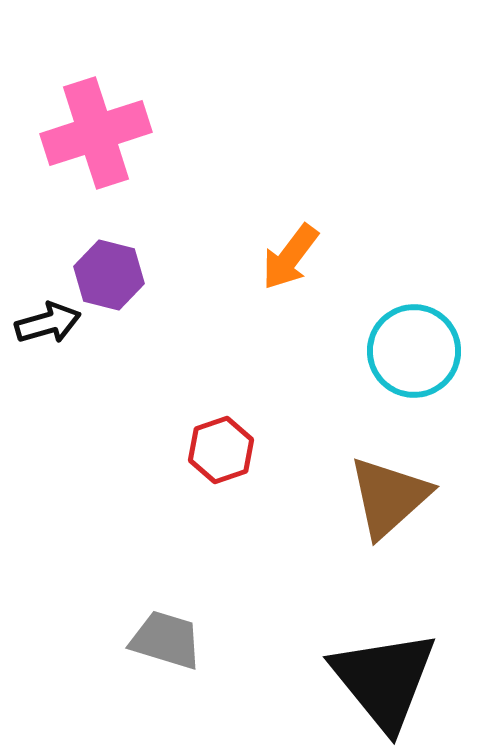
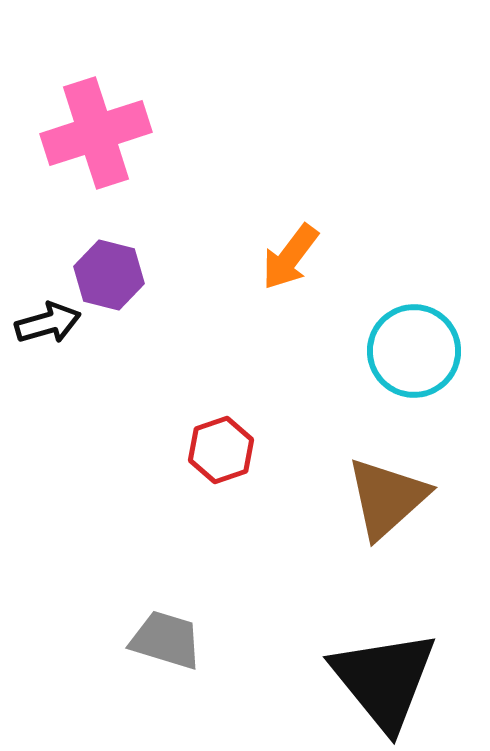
brown triangle: moved 2 px left, 1 px down
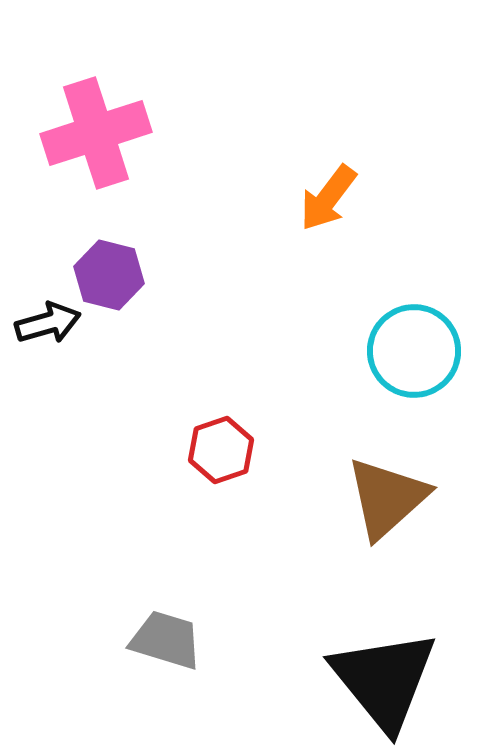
orange arrow: moved 38 px right, 59 px up
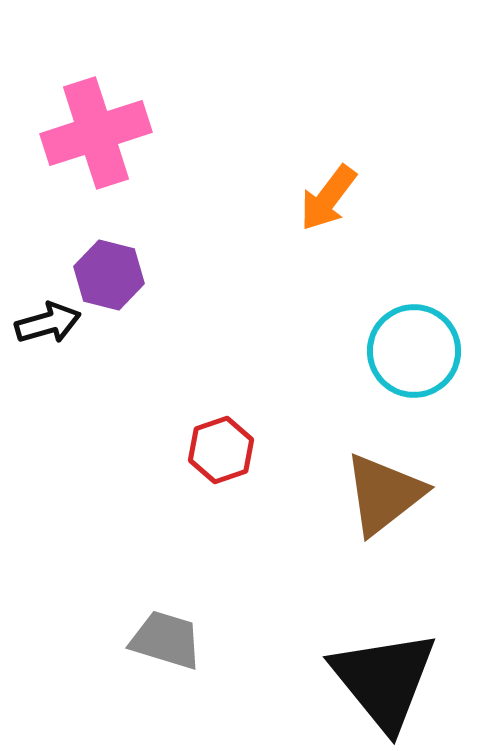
brown triangle: moved 3 px left, 4 px up; rotated 4 degrees clockwise
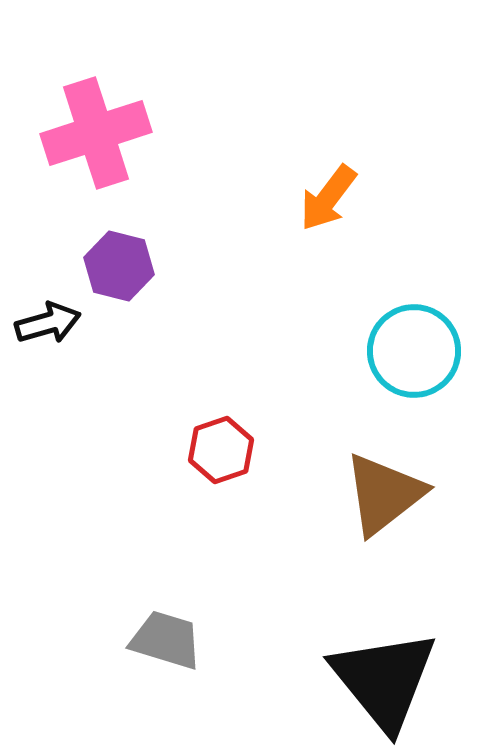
purple hexagon: moved 10 px right, 9 px up
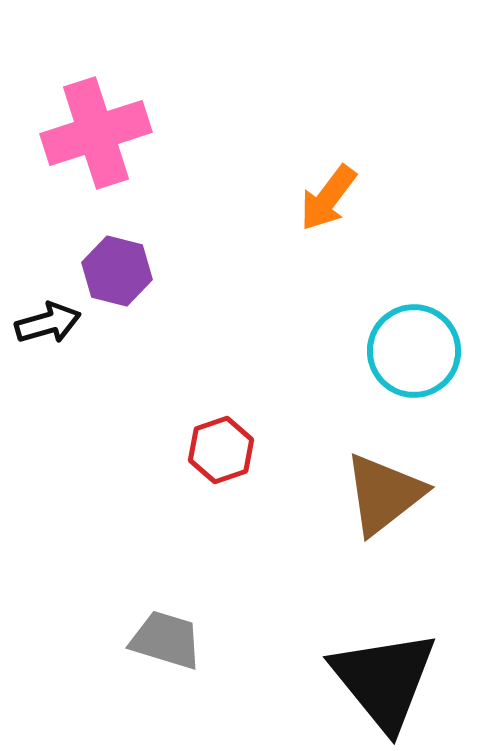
purple hexagon: moved 2 px left, 5 px down
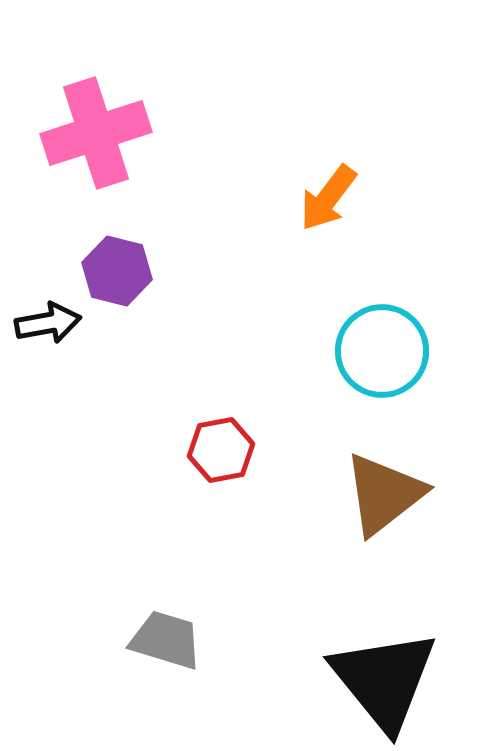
black arrow: rotated 6 degrees clockwise
cyan circle: moved 32 px left
red hexagon: rotated 8 degrees clockwise
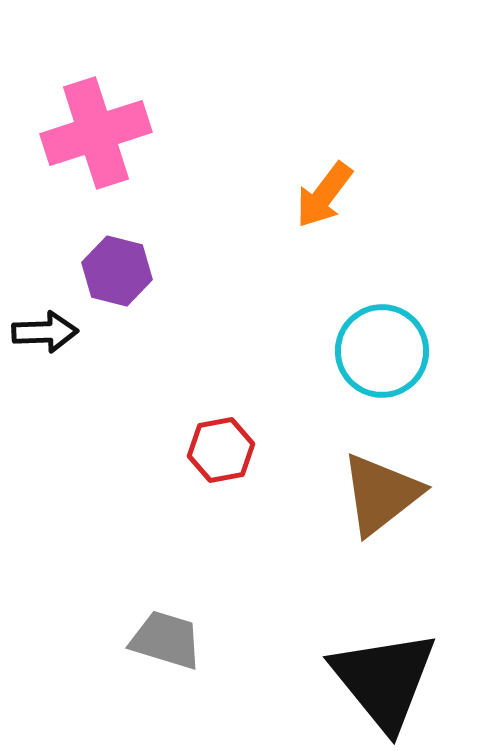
orange arrow: moved 4 px left, 3 px up
black arrow: moved 3 px left, 9 px down; rotated 8 degrees clockwise
brown triangle: moved 3 px left
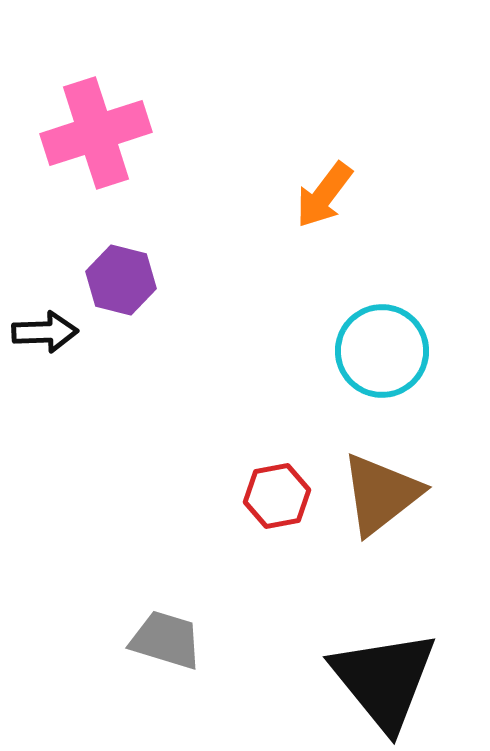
purple hexagon: moved 4 px right, 9 px down
red hexagon: moved 56 px right, 46 px down
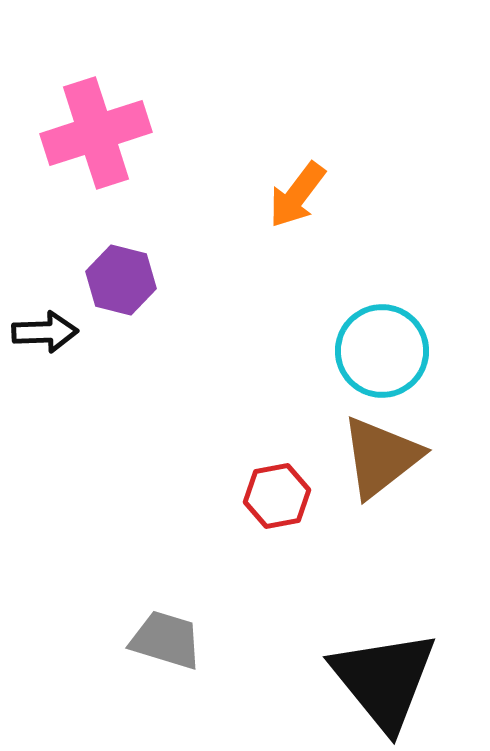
orange arrow: moved 27 px left
brown triangle: moved 37 px up
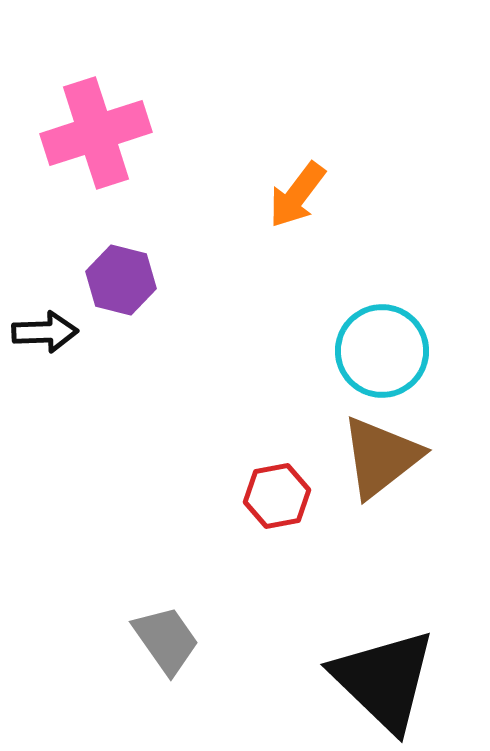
gray trapezoid: rotated 38 degrees clockwise
black triangle: rotated 7 degrees counterclockwise
